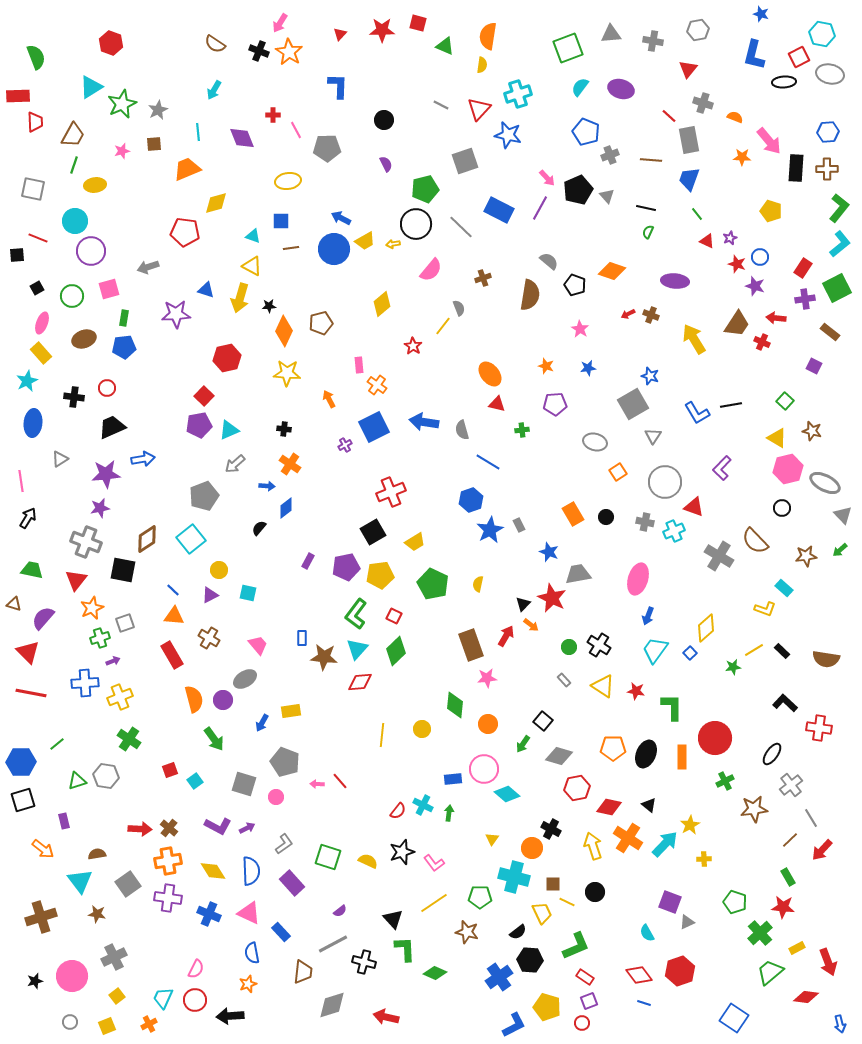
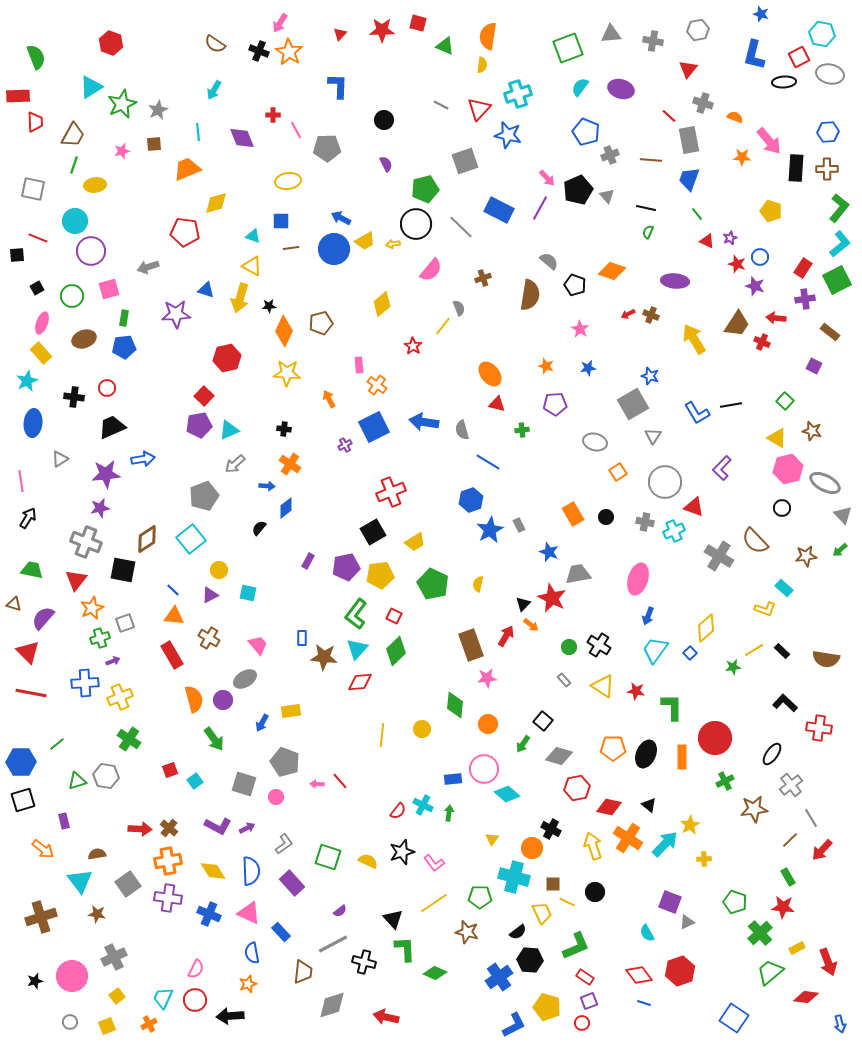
green square at (837, 288): moved 8 px up
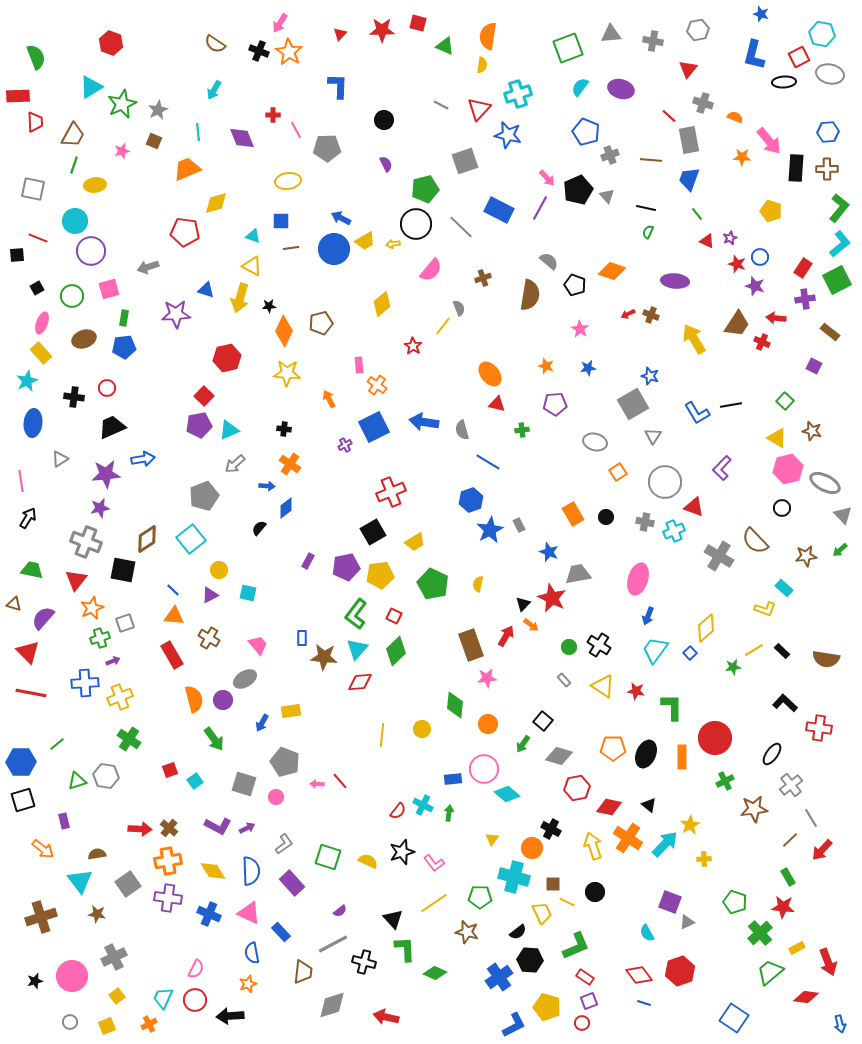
brown square at (154, 144): moved 3 px up; rotated 28 degrees clockwise
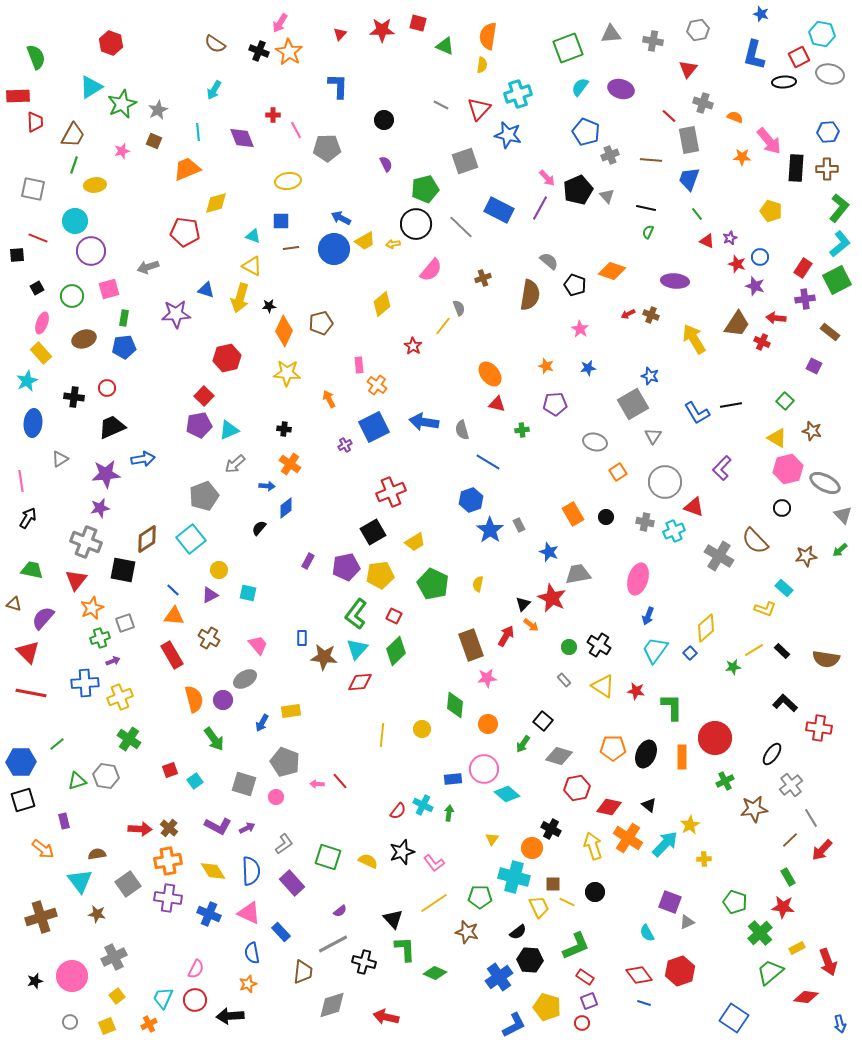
blue star at (490, 530): rotated 8 degrees counterclockwise
yellow trapezoid at (542, 913): moved 3 px left, 6 px up
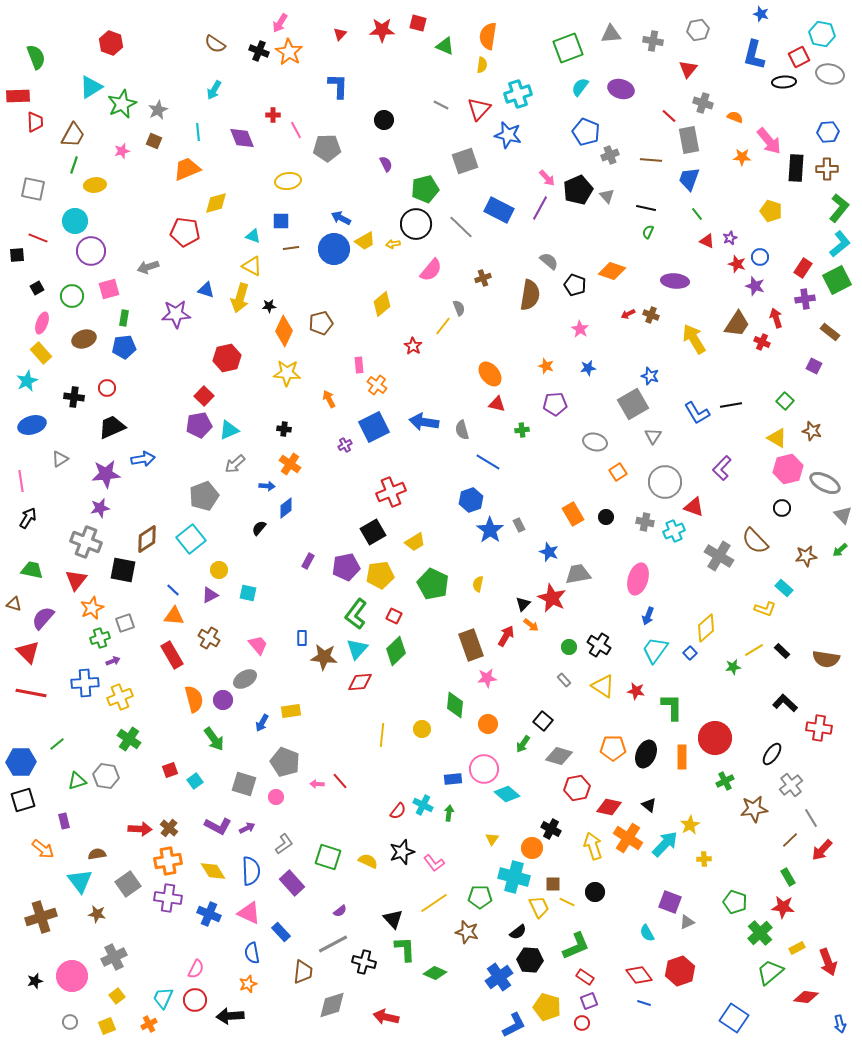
red arrow at (776, 318): rotated 66 degrees clockwise
blue ellipse at (33, 423): moved 1 px left, 2 px down; rotated 68 degrees clockwise
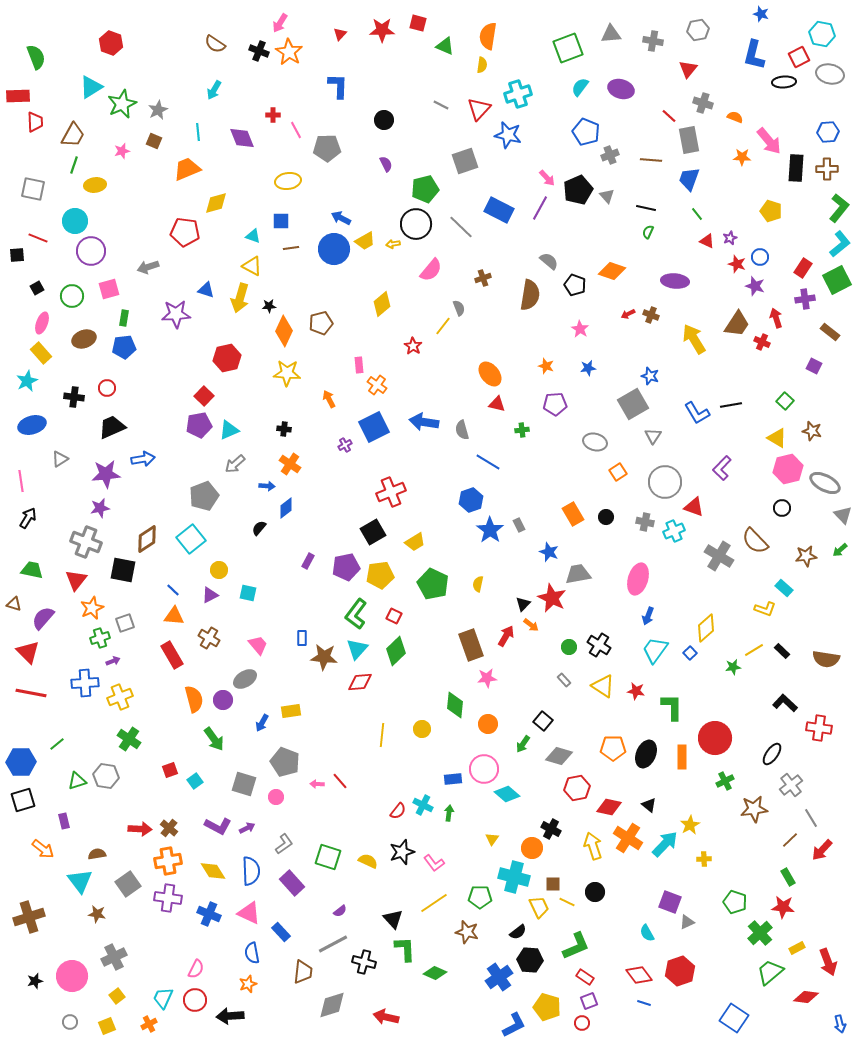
brown cross at (41, 917): moved 12 px left
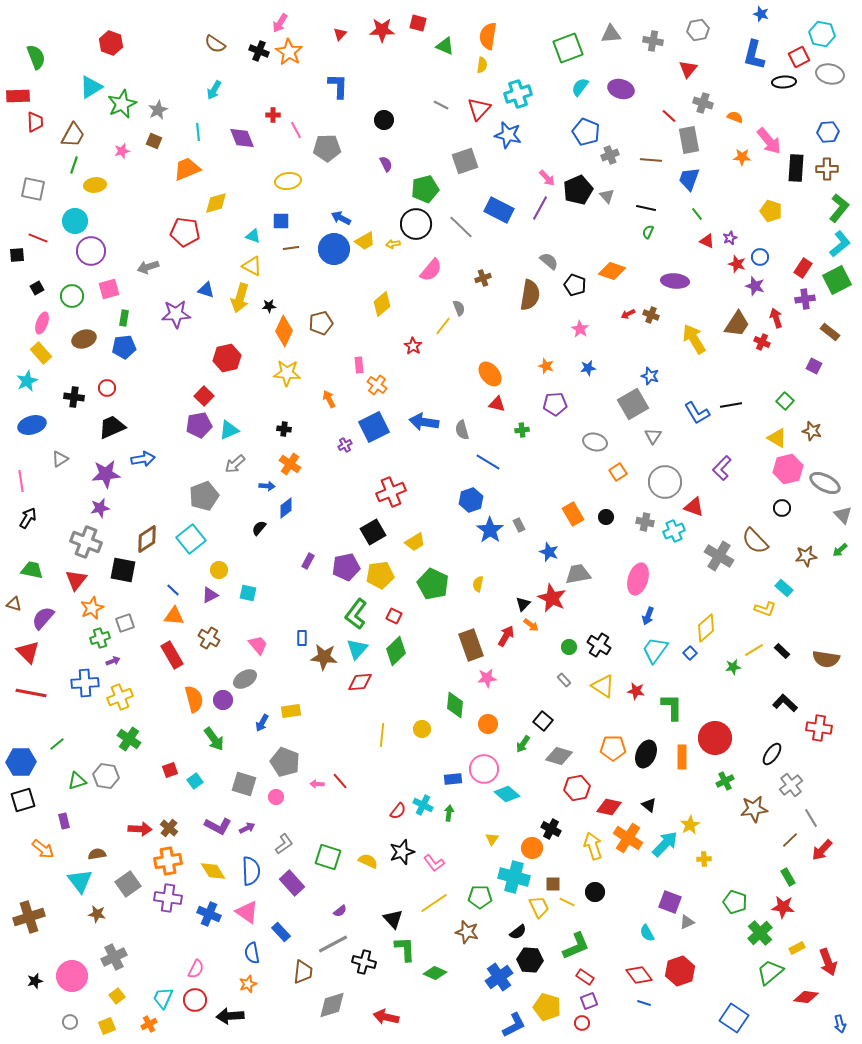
pink triangle at (249, 913): moved 2 px left, 1 px up; rotated 10 degrees clockwise
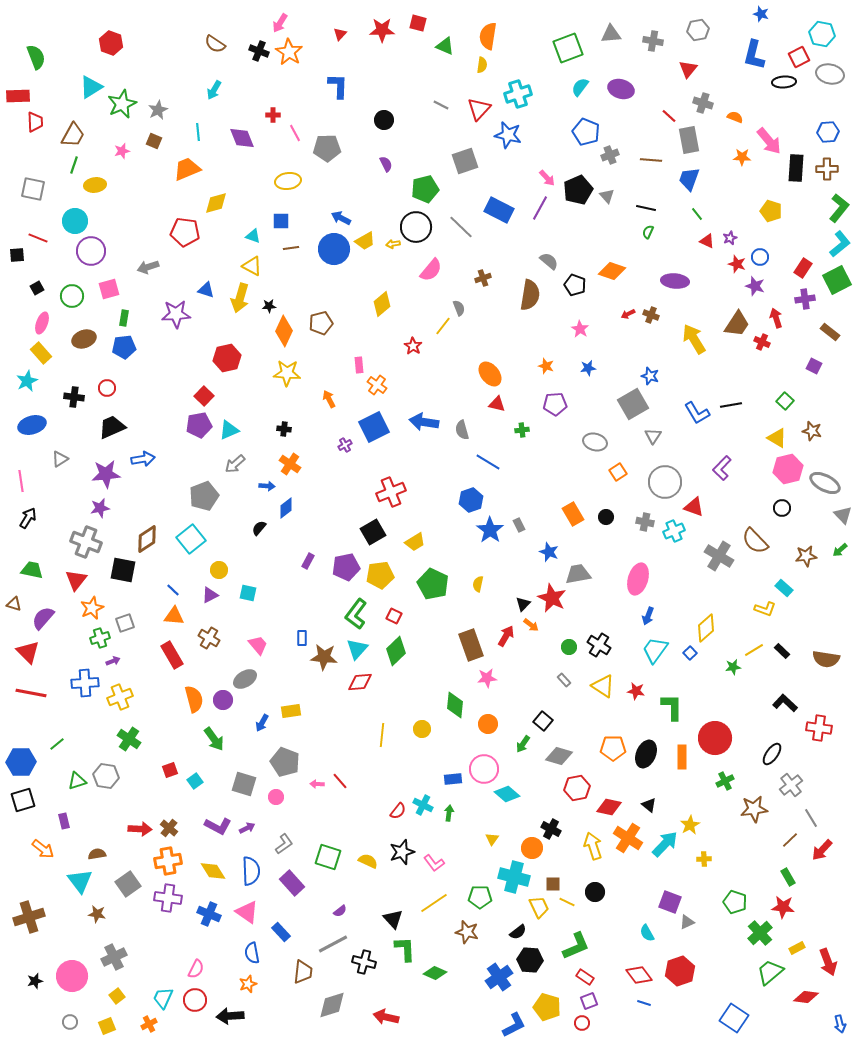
pink line at (296, 130): moved 1 px left, 3 px down
black circle at (416, 224): moved 3 px down
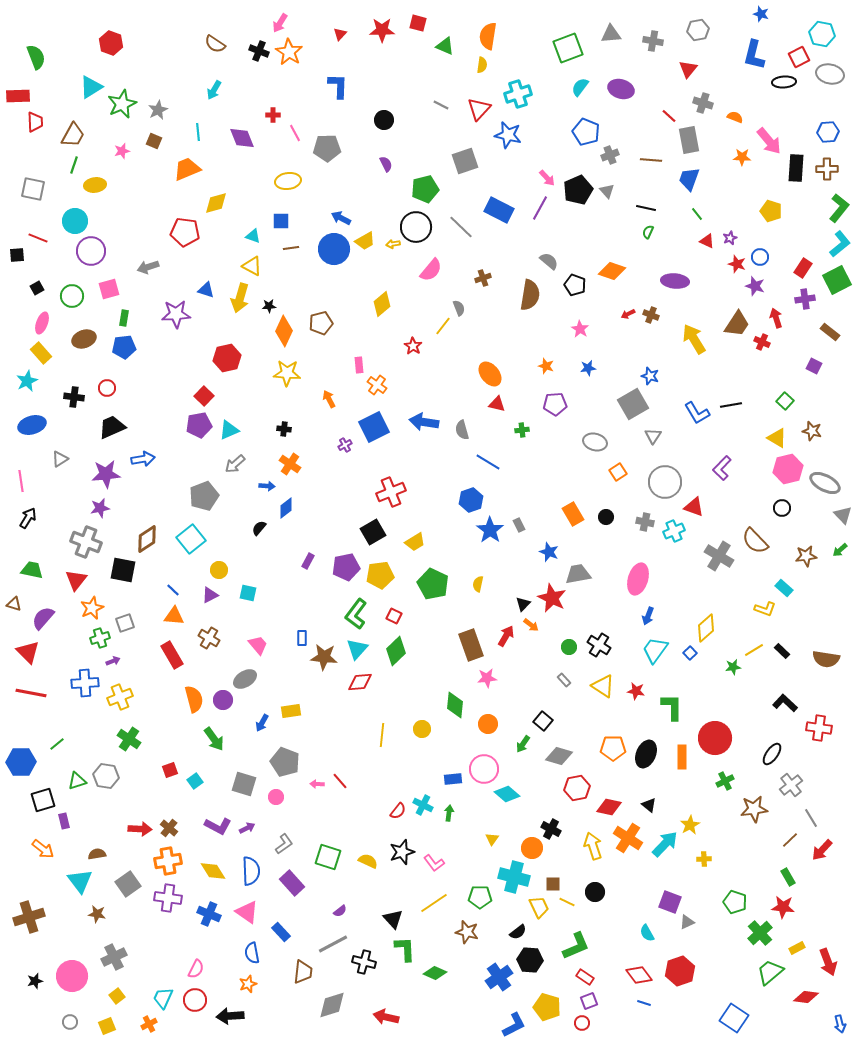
gray triangle at (607, 196): moved 5 px up
black square at (23, 800): moved 20 px right
